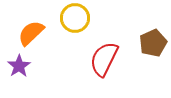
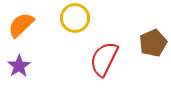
orange semicircle: moved 10 px left, 8 px up
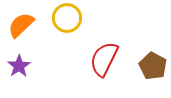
yellow circle: moved 8 px left
brown pentagon: moved 23 px down; rotated 20 degrees counterclockwise
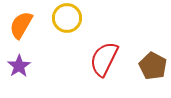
orange semicircle: rotated 16 degrees counterclockwise
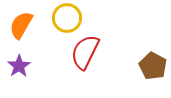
red semicircle: moved 19 px left, 7 px up
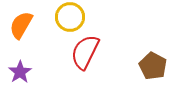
yellow circle: moved 3 px right, 1 px up
purple star: moved 1 px right, 6 px down
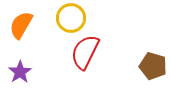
yellow circle: moved 1 px right, 1 px down
brown pentagon: rotated 12 degrees counterclockwise
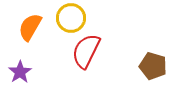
orange semicircle: moved 9 px right, 2 px down
red semicircle: moved 1 px right, 1 px up
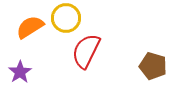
yellow circle: moved 5 px left
orange semicircle: rotated 28 degrees clockwise
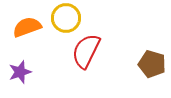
orange semicircle: moved 3 px left; rotated 12 degrees clockwise
brown pentagon: moved 1 px left, 2 px up
purple star: rotated 15 degrees clockwise
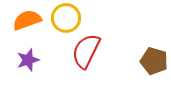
orange semicircle: moved 7 px up
brown pentagon: moved 2 px right, 3 px up
purple star: moved 8 px right, 12 px up
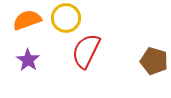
purple star: rotated 20 degrees counterclockwise
